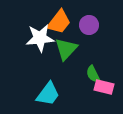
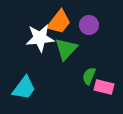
green semicircle: moved 4 px left, 2 px down; rotated 48 degrees clockwise
cyan trapezoid: moved 24 px left, 6 px up
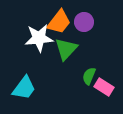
purple circle: moved 5 px left, 3 px up
white star: moved 1 px left
pink rectangle: rotated 18 degrees clockwise
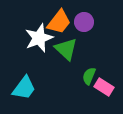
white star: rotated 16 degrees counterclockwise
green triangle: rotated 30 degrees counterclockwise
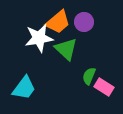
orange trapezoid: moved 1 px left; rotated 12 degrees clockwise
white star: rotated 12 degrees clockwise
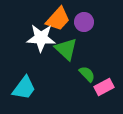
orange trapezoid: moved 3 px up; rotated 8 degrees counterclockwise
white star: moved 2 px right; rotated 12 degrees clockwise
green semicircle: moved 2 px left, 2 px up; rotated 114 degrees clockwise
pink rectangle: rotated 60 degrees counterclockwise
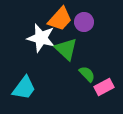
orange trapezoid: moved 2 px right
white star: rotated 12 degrees clockwise
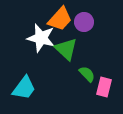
pink rectangle: rotated 48 degrees counterclockwise
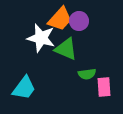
purple circle: moved 5 px left, 1 px up
green triangle: rotated 20 degrees counterclockwise
green semicircle: rotated 126 degrees clockwise
pink rectangle: rotated 18 degrees counterclockwise
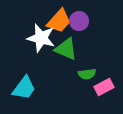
orange trapezoid: moved 1 px left, 2 px down
pink rectangle: rotated 66 degrees clockwise
